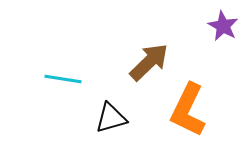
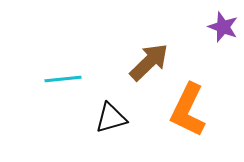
purple star: moved 1 px down; rotated 8 degrees counterclockwise
cyan line: rotated 15 degrees counterclockwise
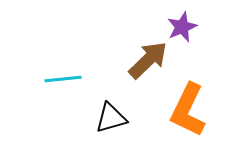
purple star: moved 41 px left; rotated 28 degrees clockwise
brown arrow: moved 1 px left, 2 px up
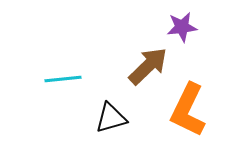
purple star: rotated 16 degrees clockwise
brown arrow: moved 6 px down
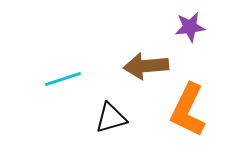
purple star: moved 8 px right
brown arrow: moved 2 px left; rotated 141 degrees counterclockwise
cyan line: rotated 12 degrees counterclockwise
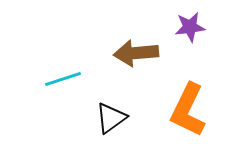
brown arrow: moved 10 px left, 13 px up
black triangle: rotated 20 degrees counterclockwise
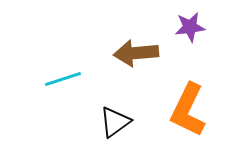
black triangle: moved 4 px right, 4 px down
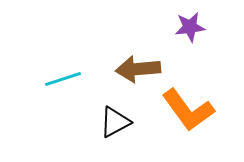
brown arrow: moved 2 px right, 16 px down
orange L-shape: rotated 62 degrees counterclockwise
black triangle: rotated 8 degrees clockwise
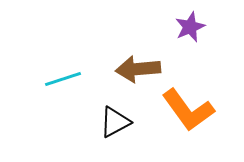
purple star: rotated 16 degrees counterclockwise
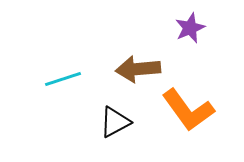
purple star: moved 1 px down
